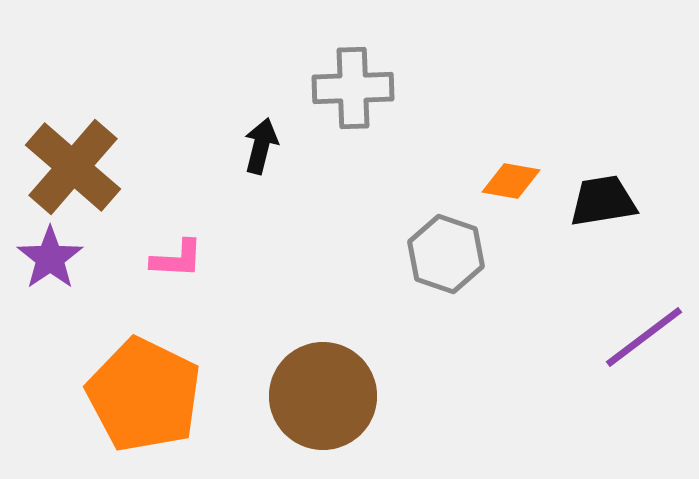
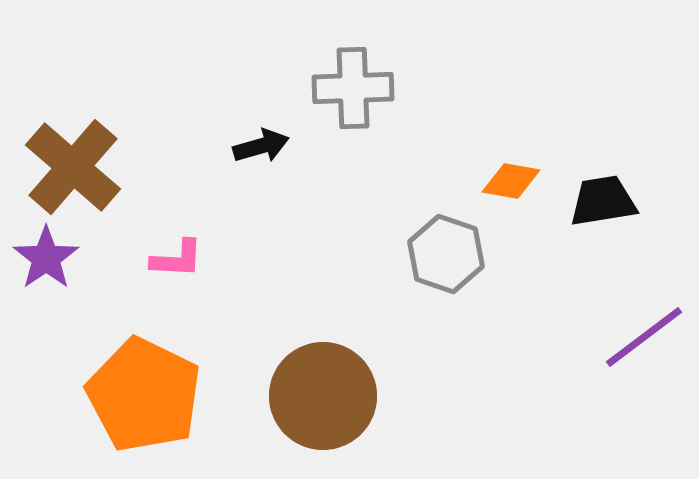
black arrow: rotated 60 degrees clockwise
purple star: moved 4 px left
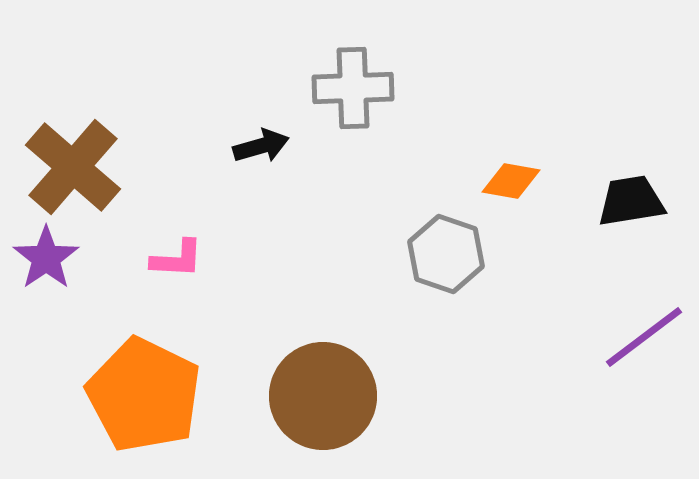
black trapezoid: moved 28 px right
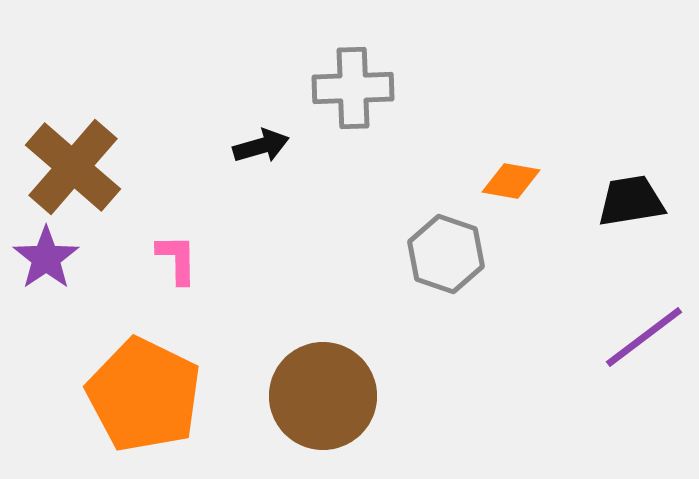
pink L-shape: rotated 94 degrees counterclockwise
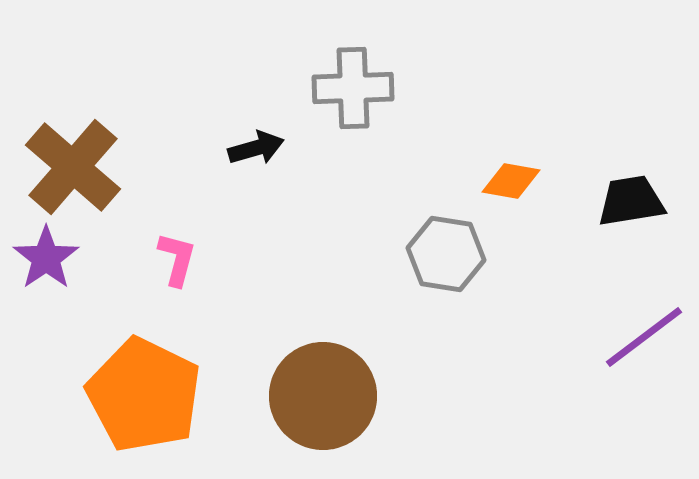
black arrow: moved 5 px left, 2 px down
gray hexagon: rotated 10 degrees counterclockwise
pink L-shape: rotated 16 degrees clockwise
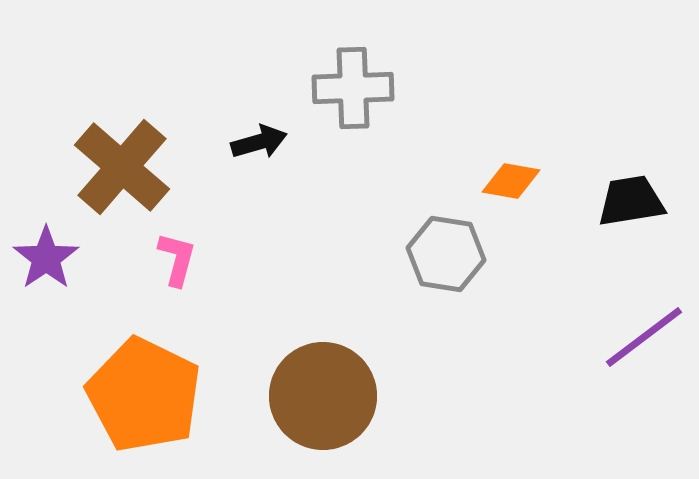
black arrow: moved 3 px right, 6 px up
brown cross: moved 49 px right
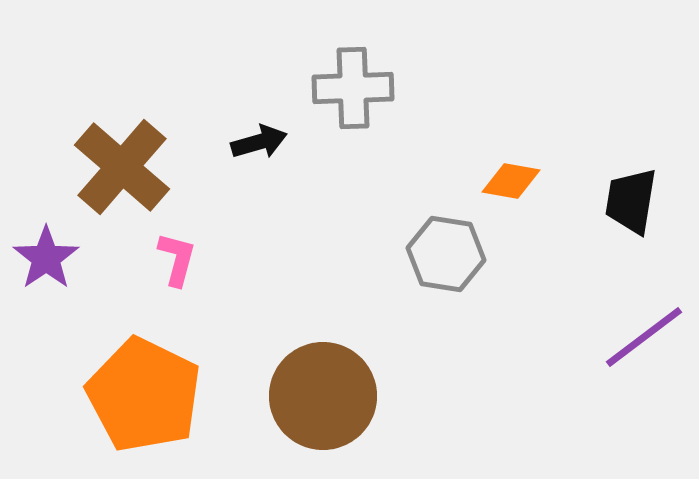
black trapezoid: rotated 72 degrees counterclockwise
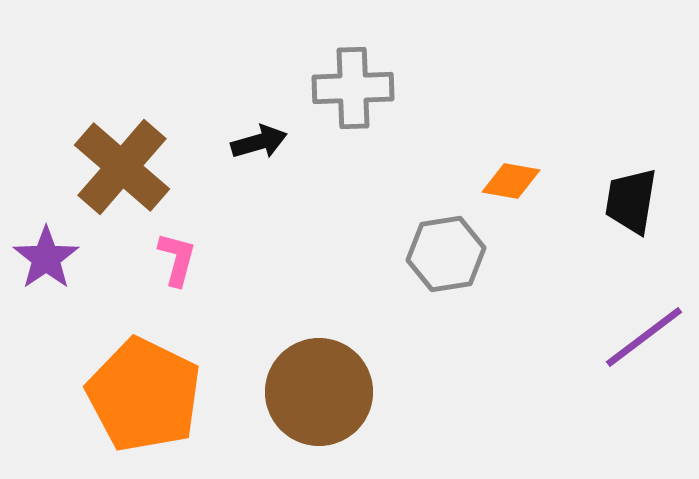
gray hexagon: rotated 18 degrees counterclockwise
brown circle: moved 4 px left, 4 px up
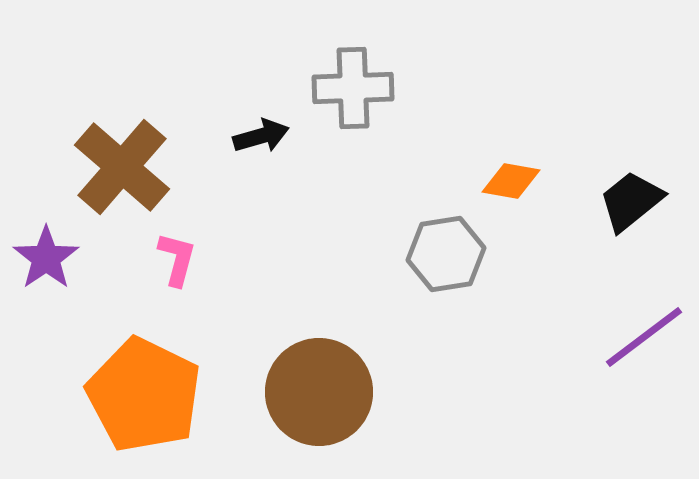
black arrow: moved 2 px right, 6 px up
black trapezoid: rotated 42 degrees clockwise
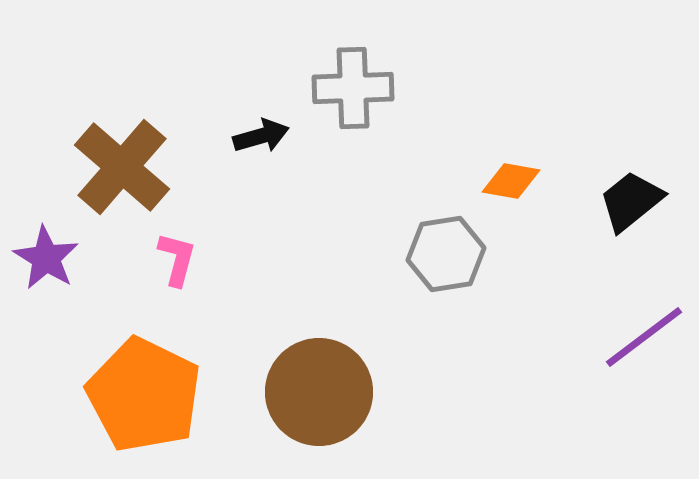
purple star: rotated 6 degrees counterclockwise
